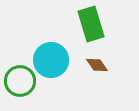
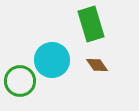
cyan circle: moved 1 px right
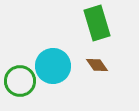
green rectangle: moved 6 px right, 1 px up
cyan circle: moved 1 px right, 6 px down
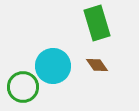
green circle: moved 3 px right, 6 px down
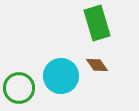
cyan circle: moved 8 px right, 10 px down
green circle: moved 4 px left, 1 px down
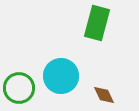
green rectangle: rotated 32 degrees clockwise
brown diamond: moved 7 px right, 30 px down; rotated 10 degrees clockwise
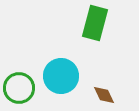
green rectangle: moved 2 px left
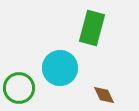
green rectangle: moved 3 px left, 5 px down
cyan circle: moved 1 px left, 8 px up
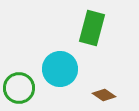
cyan circle: moved 1 px down
brown diamond: rotated 30 degrees counterclockwise
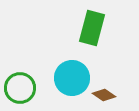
cyan circle: moved 12 px right, 9 px down
green circle: moved 1 px right
